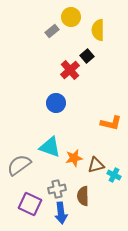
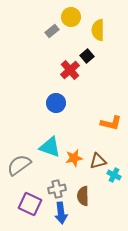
brown triangle: moved 2 px right, 4 px up
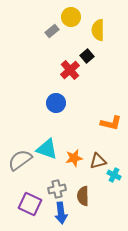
cyan triangle: moved 3 px left, 2 px down
gray semicircle: moved 1 px right, 5 px up
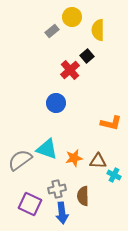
yellow circle: moved 1 px right
brown triangle: rotated 18 degrees clockwise
blue arrow: moved 1 px right
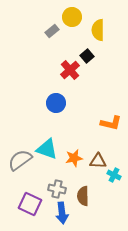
gray cross: rotated 24 degrees clockwise
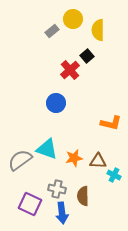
yellow circle: moved 1 px right, 2 px down
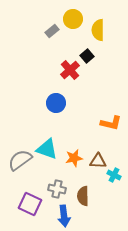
blue arrow: moved 2 px right, 3 px down
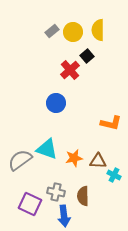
yellow circle: moved 13 px down
gray cross: moved 1 px left, 3 px down
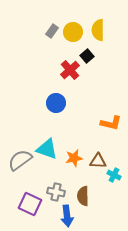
gray rectangle: rotated 16 degrees counterclockwise
blue arrow: moved 3 px right
